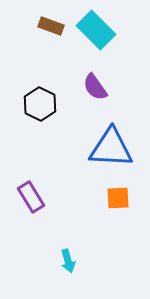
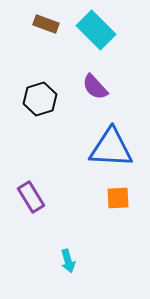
brown rectangle: moved 5 px left, 2 px up
purple semicircle: rotated 8 degrees counterclockwise
black hexagon: moved 5 px up; rotated 16 degrees clockwise
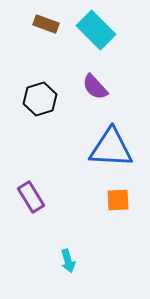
orange square: moved 2 px down
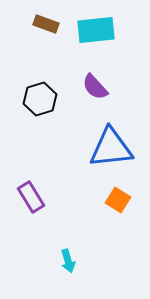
cyan rectangle: rotated 51 degrees counterclockwise
blue triangle: rotated 9 degrees counterclockwise
orange square: rotated 35 degrees clockwise
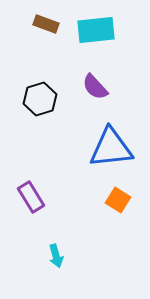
cyan arrow: moved 12 px left, 5 px up
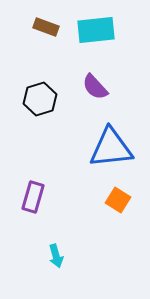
brown rectangle: moved 3 px down
purple rectangle: moved 2 px right; rotated 48 degrees clockwise
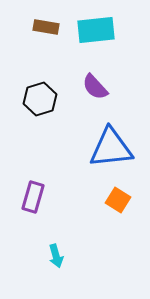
brown rectangle: rotated 10 degrees counterclockwise
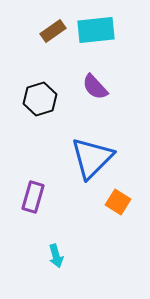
brown rectangle: moved 7 px right, 4 px down; rotated 45 degrees counterclockwise
blue triangle: moved 19 px left, 10 px down; rotated 39 degrees counterclockwise
orange square: moved 2 px down
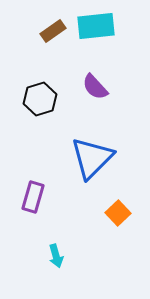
cyan rectangle: moved 4 px up
orange square: moved 11 px down; rotated 15 degrees clockwise
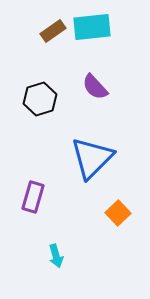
cyan rectangle: moved 4 px left, 1 px down
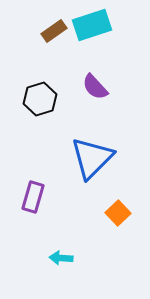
cyan rectangle: moved 2 px up; rotated 12 degrees counterclockwise
brown rectangle: moved 1 px right
cyan arrow: moved 5 px right, 2 px down; rotated 110 degrees clockwise
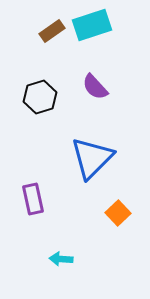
brown rectangle: moved 2 px left
black hexagon: moved 2 px up
purple rectangle: moved 2 px down; rotated 28 degrees counterclockwise
cyan arrow: moved 1 px down
